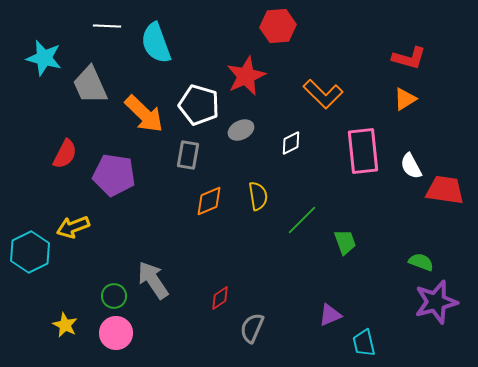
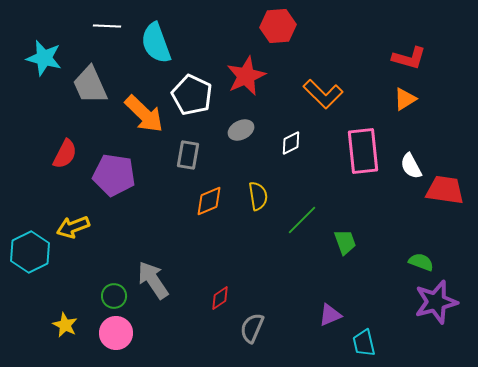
white pentagon: moved 7 px left, 10 px up; rotated 9 degrees clockwise
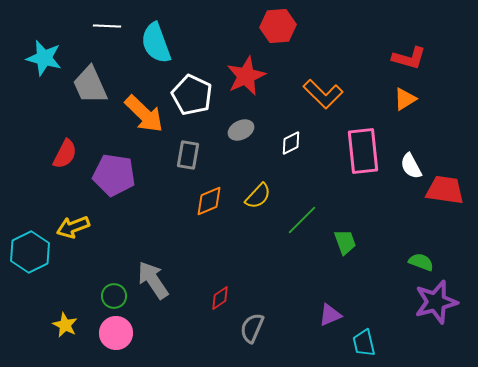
yellow semicircle: rotated 52 degrees clockwise
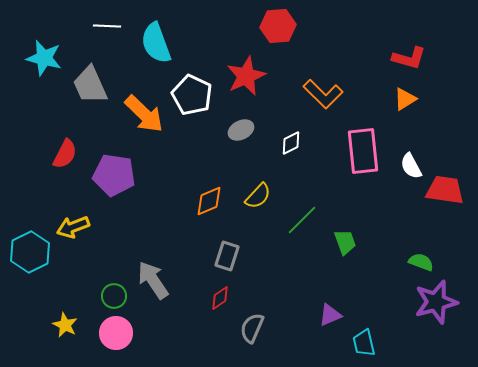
gray rectangle: moved 39 px right, 101 px down; rotated 8 degrees clockwise
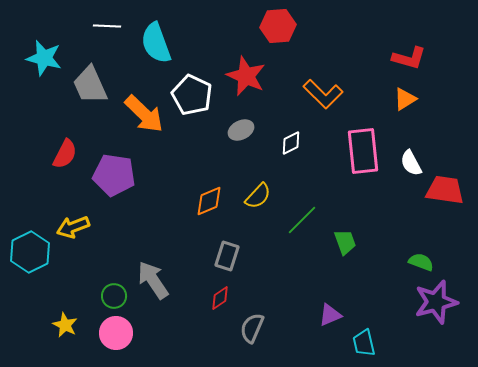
red star: rotated 24 degrees counterclockwise
white semicircle: moved 3 px up
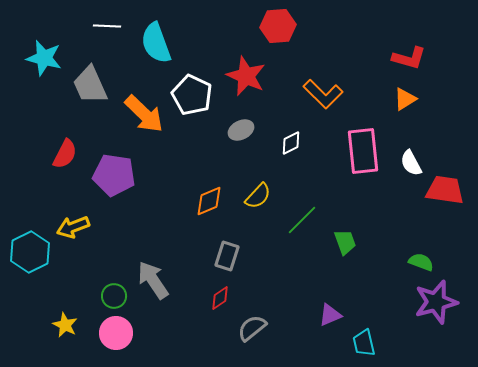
gray semicircle: rotated 28 degrees clockwise
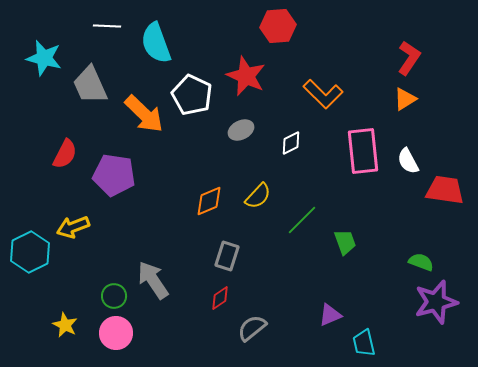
red L-shape: rotated 72 degrees counterclockwise
white semicircle: moved 3 px left, 2 px up
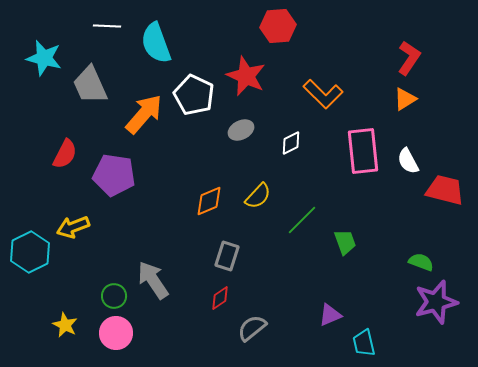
white pentagon: moved 2 px right
orange arrow: rotated 93 degrees counterclockwise
red trapezoid: rotated 6 degrees clockwise
